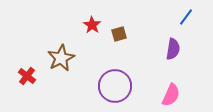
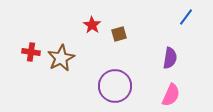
purple semicircle: moved 3 px left, 9 px down
red cross: moved 4 px right, 24 px up; rotated 30 degrees counterclockwise
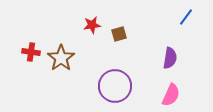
red star: rotated 30 degrees clockwise
brown star: rotated 8 degrees counterclockwise
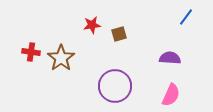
purple semicircle: rotated 95 degrees counterclockwise
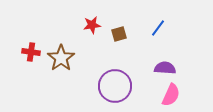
blue line: moved 28 px left, 11 px down
purple semicircle: moved 5 px left, 10 px down
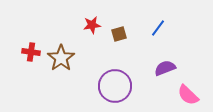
purple semicircle: rotated 25 degrees counterclockwise
pink semicircle: moved 17 px right; rotated 110 degrees clockwise
